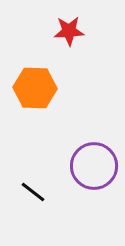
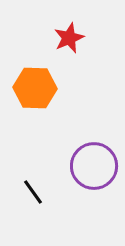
red star: moved 7 px down; rotated 20 degrees counterclockwise
black line: rotated 16 degrees clockwise
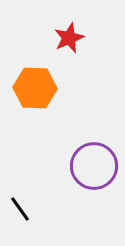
black line: moved 13 px left, 17 px down
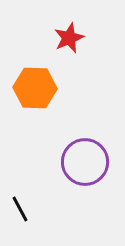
purple circle: moved 9 px left, 4 px up
black line: rotated 8 degrees clockwise
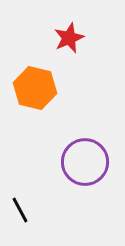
orange hexagon: rotated 12 degrees clockwise
black line: moved 1 px down
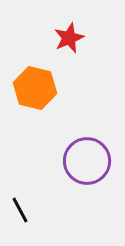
purple circle: moved 2 px right, 1 px up
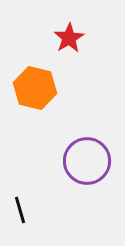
red star: rotated 8 degrees counterclockwise
black line: rotated 12 degrees clockwise
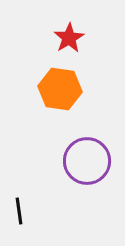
orange hexagon: moved 25 px right, 1 px down; rotated 6 degrees counterclockwise
black line: moved 1 px left, 1 px down; rotated 8 degrees clockwise
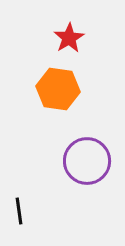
orange hexagon: moved 2 px left
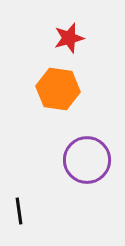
red star: rotated 16 degrees clockwise
purple circle: moved 1 px up
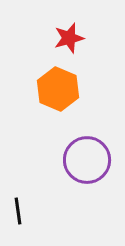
orange hexagon: rotated 15 degrees clockwise
black line: moved 1 px left
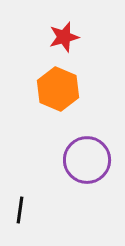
red star: moved 5 px left, 1 px up
black line: moved 2 px right, 1 px up; rotated 16 degrees clockwise
